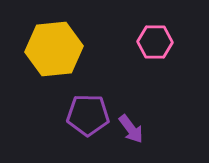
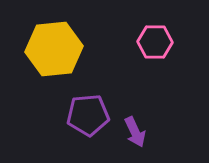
purple pentagon: rotated 6 degrees counterclockwise
purple arrow: moved 4 px right, 3 px down; rotated 12 degrees clockwise
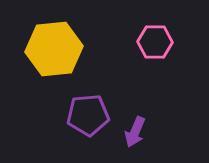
purple arrow: rotated 48 degrees clockwise
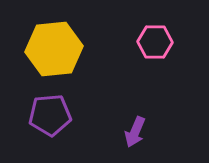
purple pentagon: moved 38 px left
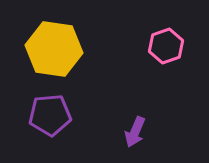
pink hexagon: moved 11 px right, 4 px down; rotated 20 degrees counterclockwise
yellow hexagon: rotated 14 degrees clockwise
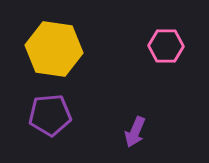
pink hexagon: rotated 20 degrees clockwise
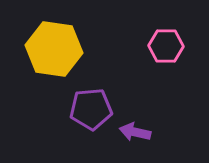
purple pentagon: moved 41 px right, 6 px up
purple arrow: rotated 80 degrees clockwise
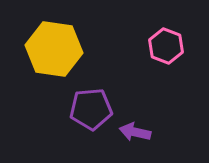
pink hexagon: rotated 20 degrees clockwise
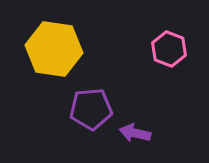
pink hexagon: moved 3 px right, 3 px down
purple arrow: moved 1 px down
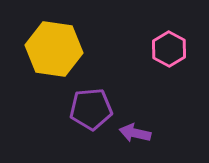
pink hexagon: rotated 8 degrees clockwise
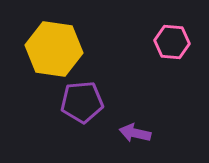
pink hexagon: moved 3 px right, 7 px up; rotated 24 degrees counterclockwise
purple pentagon: moved 9 px left, 7 px up
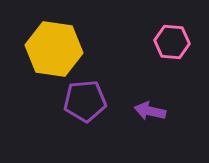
purple pentagon: moved 3 px right, 1 px up
purple arrow: moved 15 px right, 22 px up
